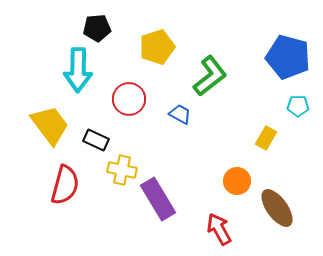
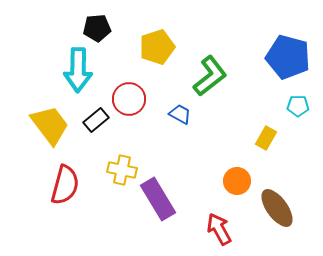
black rectangle: moved 20 px up; rotated 65 degrees counterclockwise
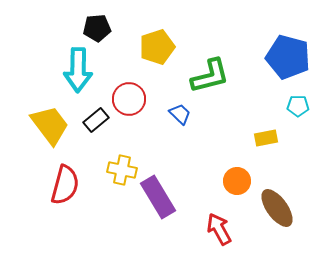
green L-shape: rotated 24 degrees clockwise
blue trapezoid: rotated 15 degrees clockwise
yellow rectangle: rotated 50 degrees clockwise
purple rectangle: moved 2 px up
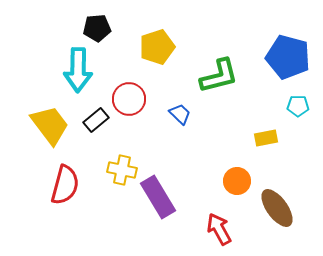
green L-shape: moved 9 px right
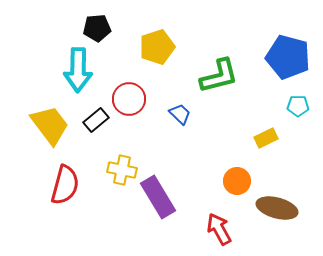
yellow rectangle: rotated 15 degrees counterclockwise
brown ellipse: rotated 39 degrees counterclockwise
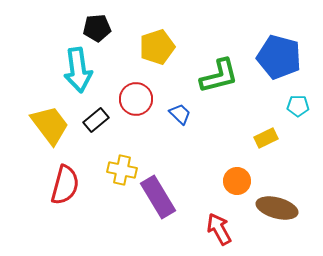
blue pentagon: moved 9 px left
cyan arrow: rotated 9 degrees counterclockwise
red circle: moved 7 px right
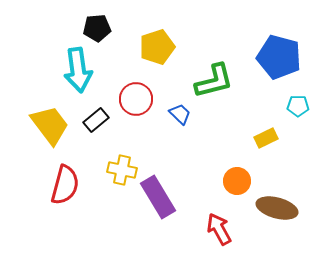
green L-shape: moved 5 px left, 5 px down
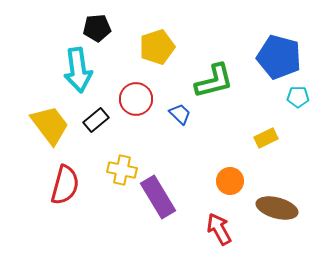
cyan pentagon: moved 9 px up
orange circle: moved 7 px left
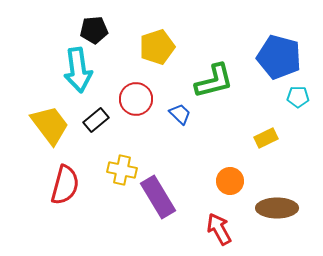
black pentagon: moved 3 px left, 2 px down
brown ellipse: rotated 15 degrees counterclockwise
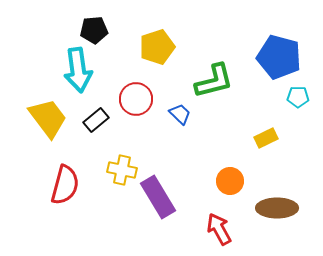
yellow trapezoid: moved 2 px left, 7 px up
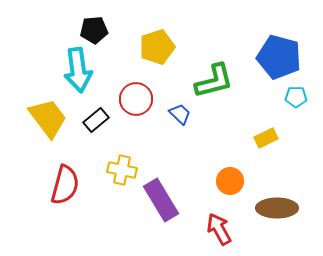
cyan pentagon: moved 2 px left
purple rectangle: moved 3 px right, 3 px down
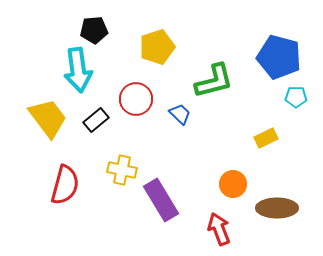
orange circle: moved 3 px right, 3 px down
red arrow: rotated 8 degrees clockwise
